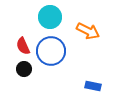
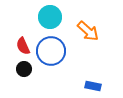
orange arrow: rotated 15 degrees clockwise
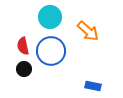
red semicircle: rotated 12 degrees clockwise
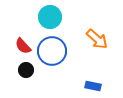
orange arrow: moved 9 px right, 8 px down
red semicircle: rotated 30 degrees counterclockwise
blue circle: moved 1 px right
black circle: moved 2 px right, 1 px down
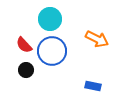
cyan circle: moved 2 px down
orange arrow: rotated 15 degrees counterclockwise
red semicircle: moved 1 px right, 1 px up
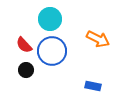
orange arrow: moved 1 px right
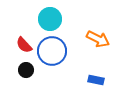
blue rectangle: moved 3 px right, 6 px up
